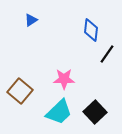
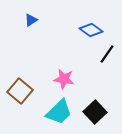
blue diamond: rotated 60 degrees counterclockwise
pink star: rotated 10 degrees clockwise
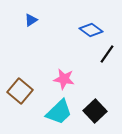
black square: moved 1 px up
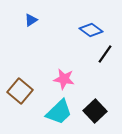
black line: moved 2 px left
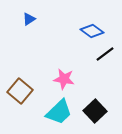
blue triangle: moved 2 px left, 1 px up
blue diamond: moved 1 px right, 1 px down
black line: rotated 18 degrees clockwise
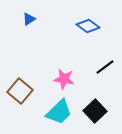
blue diamond: moved 4 px left, 5 px up
black line: moved 13 px down
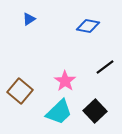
blue diamond: rotated 25 degrees counterclockwise
pink star: moved 1 px right, 2 px down; rotated 25 degrees clockwise
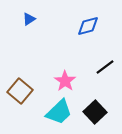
blue diamond: rotated 25 degrees counterclockwise
black square: moved 1 px down
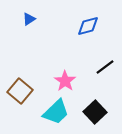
cyan trapezoid: moved 3 px left
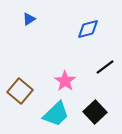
blue diamond: moved 3 px down
cyan trapezoid: moved 2 px down
